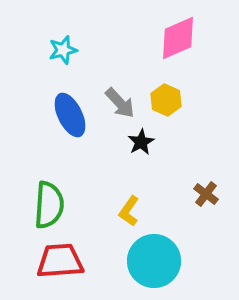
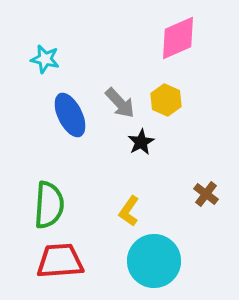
cyan star: moved 18 px left, 9 px down; rotated 28 degrees clockwise
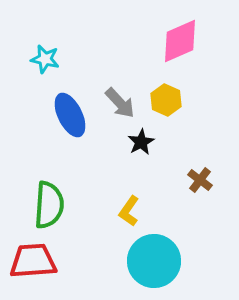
pink diamond: moved 2 px right, 3 px down
brown cross: moved 6 px left, 14 px up
red trapezoid: moved 27 px left
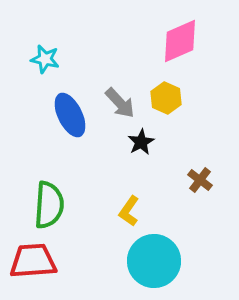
yellow hexagon: moved 2 px up
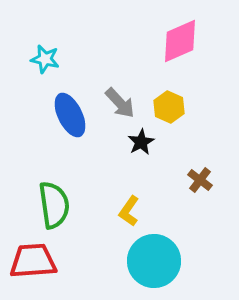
yellow hexagon: moved 3 px right, 9 px down
green semicircle: moved 5 px right; rotated 12 degrees counterclockwise
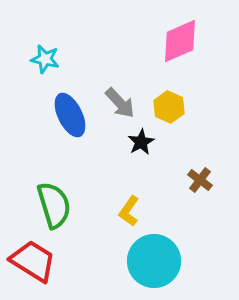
green semicircle: rotated 9 degrees counterclockwise
red trapezoid: rotated 36 degrees clockwise
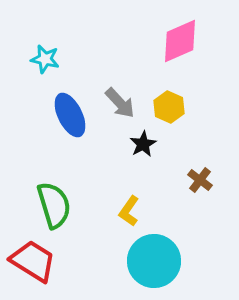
black star: moved 2 px right, 2 px down
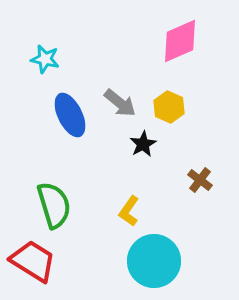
gray arrow: rotated 8 degrees counterclockwise
